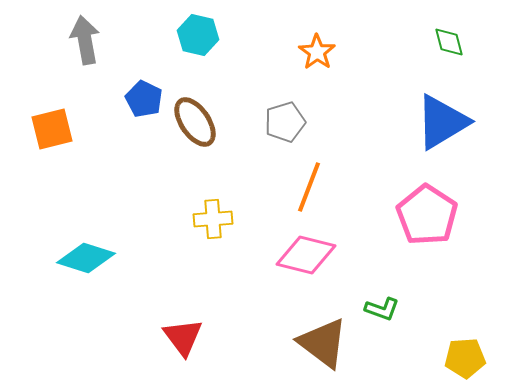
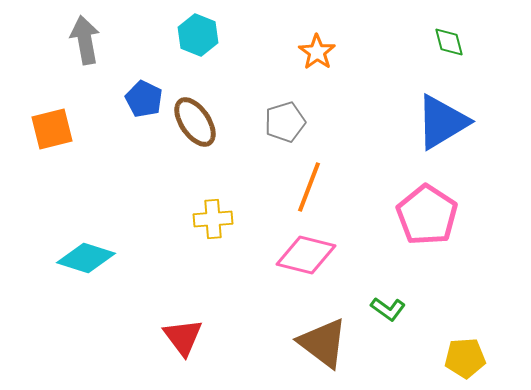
cyan hexagon: rotated 9 degrees clockwise
green L-shape: moved 6 px right; rotated 16 degrees clockwise
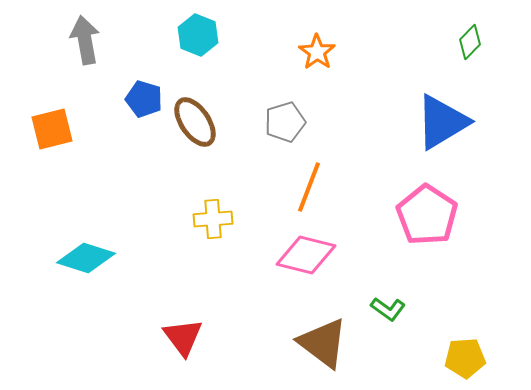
green diamond: moved 21 px right; rotated 60 degrees clockwise
blue pentagon: rotated 9 degrees counterclockwise
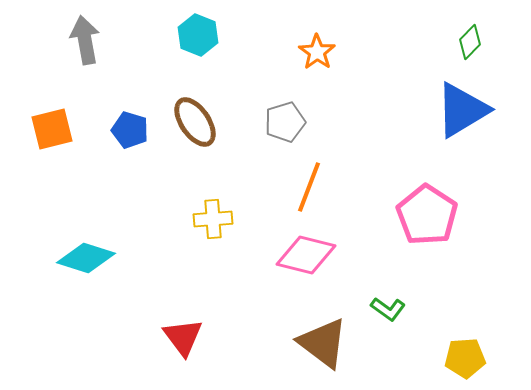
blue pentagon: moved 14 px left, 31 px down
blue triangle: moved 20 px right, 12 px up
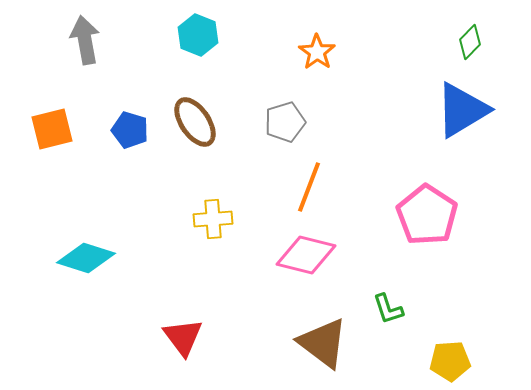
green L-shape: rotated 36 degrees clockwise
yellow pentagon: moved 15 px left, 3 px down
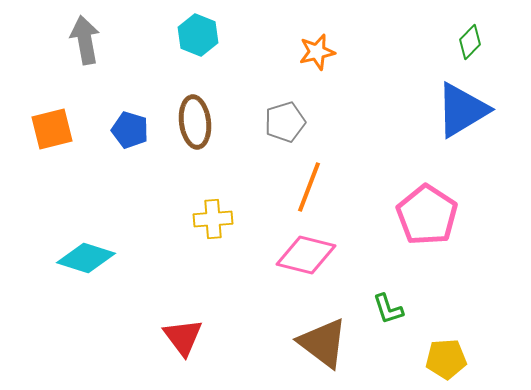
orange star: rotated 24 degrees clockwise
brown ellipse: rotated 27 degrees clockwise
yellow pentagon: moved 4 px left, 2 px up
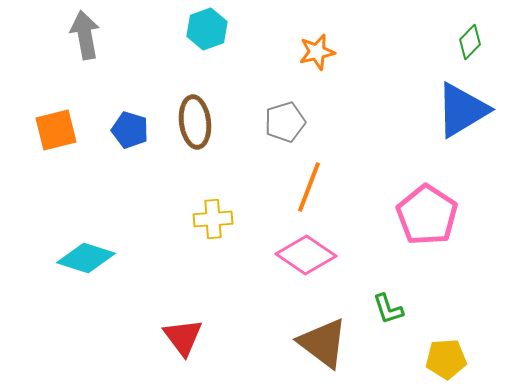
cyan hexagon: moved 9 px right, 6 px up; rotated 18 degrees clockwise
gray arrow: moved 5 px up
orange square: moved 4 px right, 1 px down
pink diamond: rotated 20 degrees clockwise
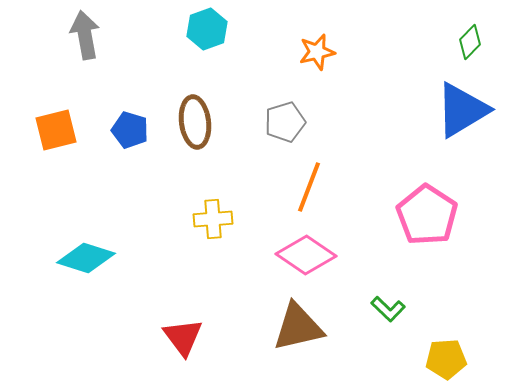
green L-shape: rotated 28 degrees counterclockwise
brown triangle: moved 25 px left, 16 px up; rotated 50 degrees counterclockwise
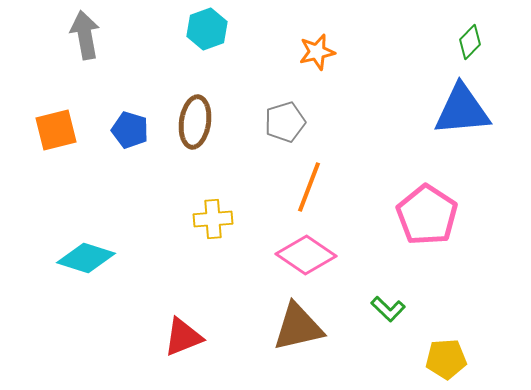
blue triangle: rotated 26 degrees clockwise
brown ellipse: rotated 15 degrees clockwise
red triangle: rotated 45 degrees clockwise
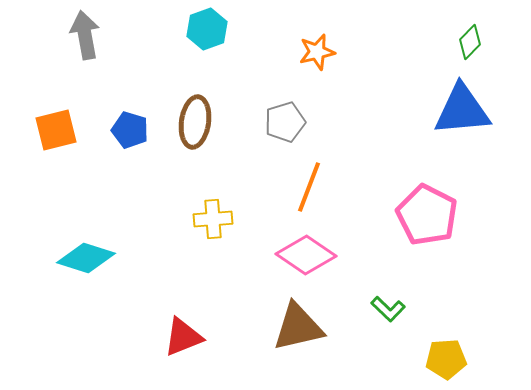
pink pentagon: rotated 6 degrees counterclockwise
